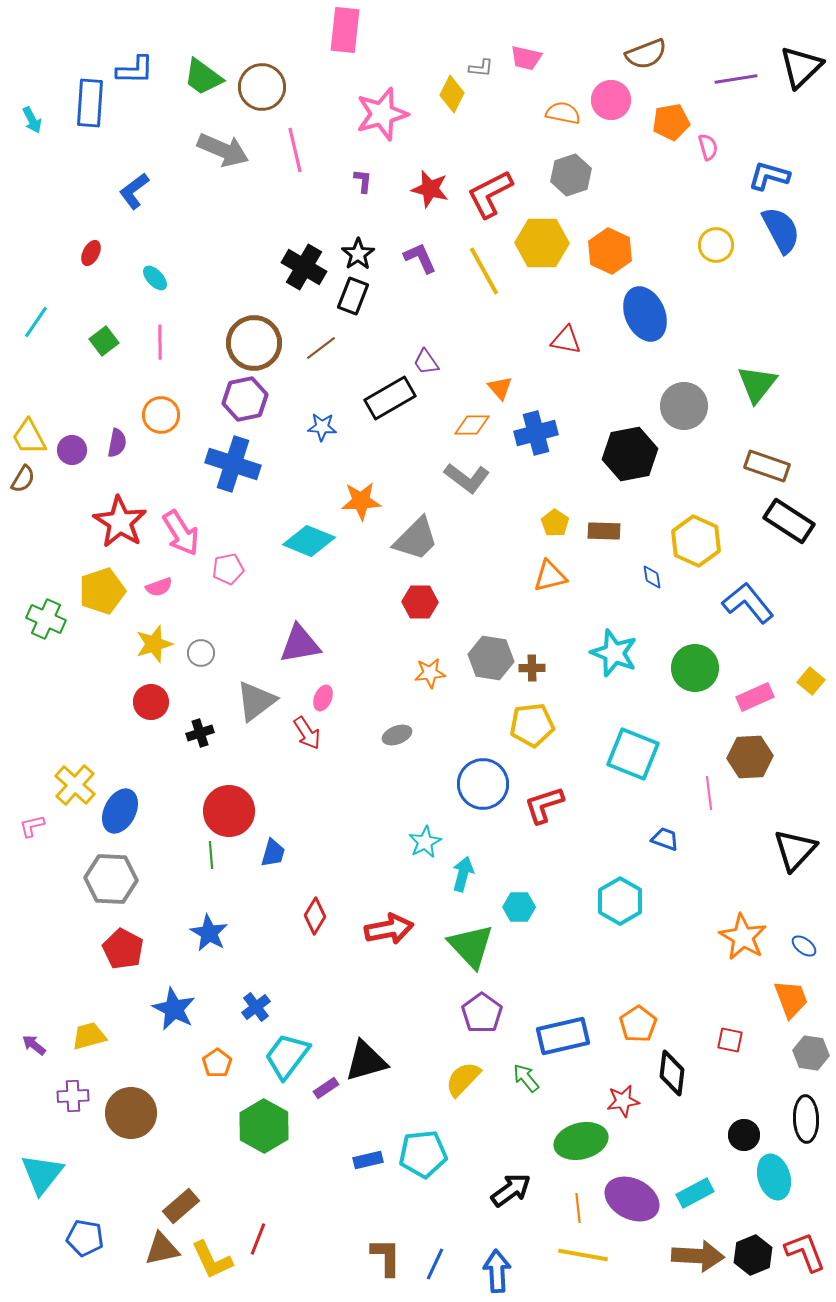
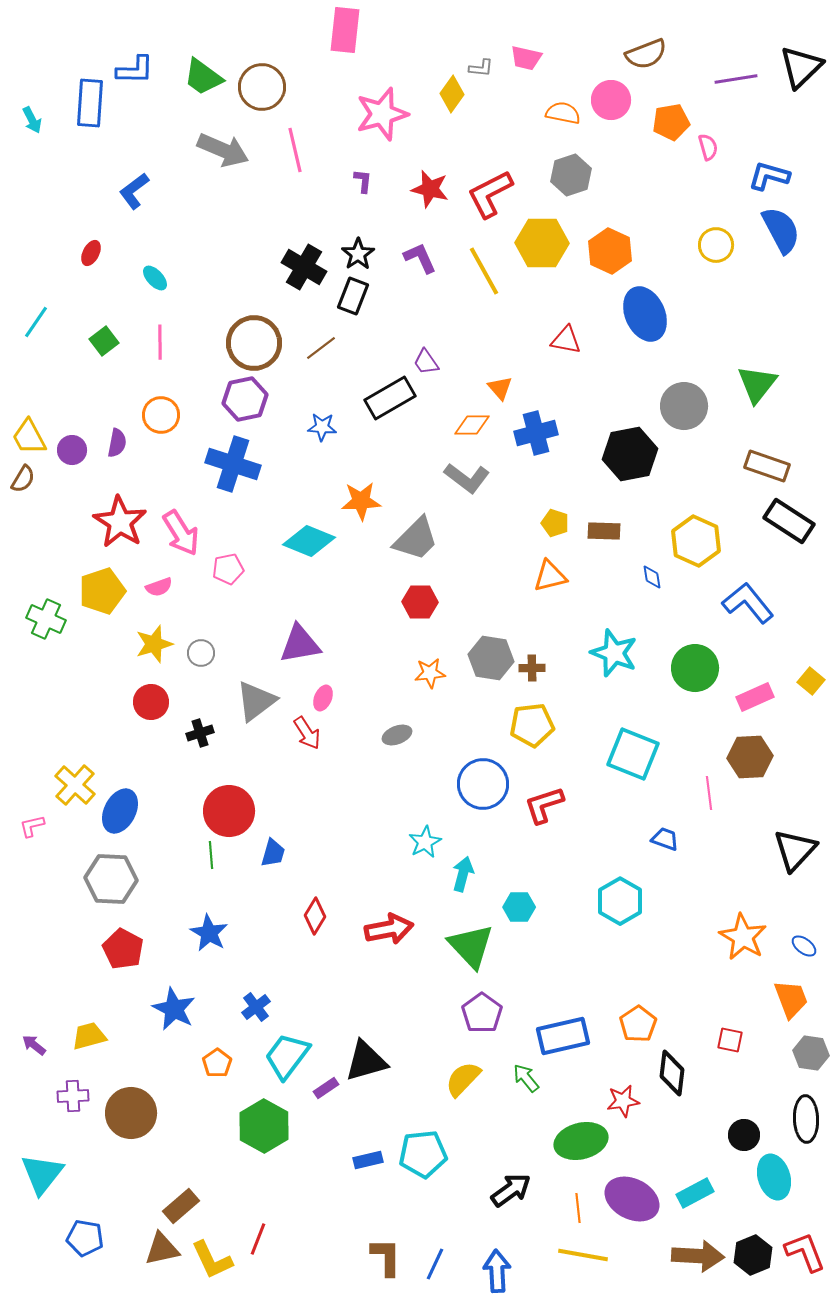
yellow diamond at (452, 94): rotated 9 degrees clockwise
yellow pentagon at (555, 523): rotated 16 degrees counterclockwise
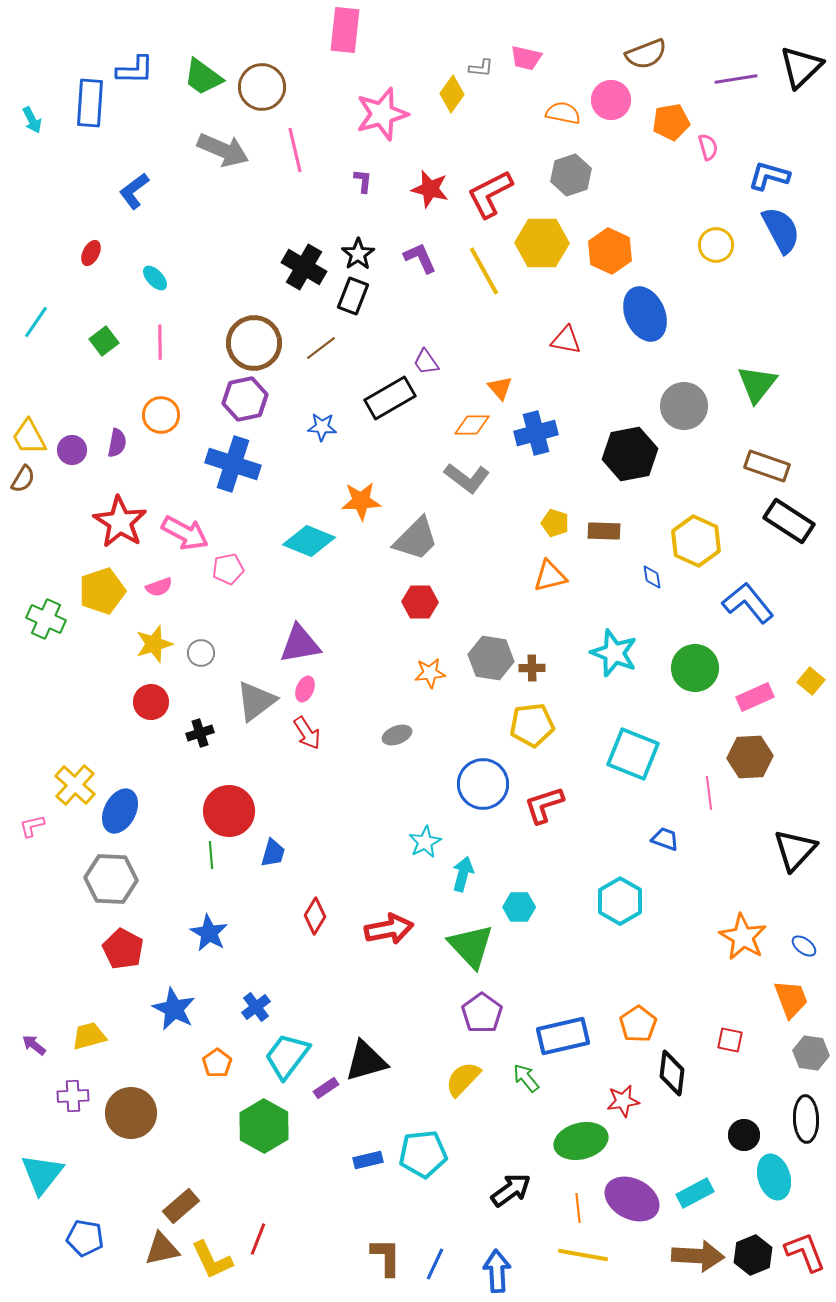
pink arrow at (181, 533): moved 4 px right; rotated 30 degrees counterclockwise
pink ellipse at (323, 698): moved 18 px left, 9 px up
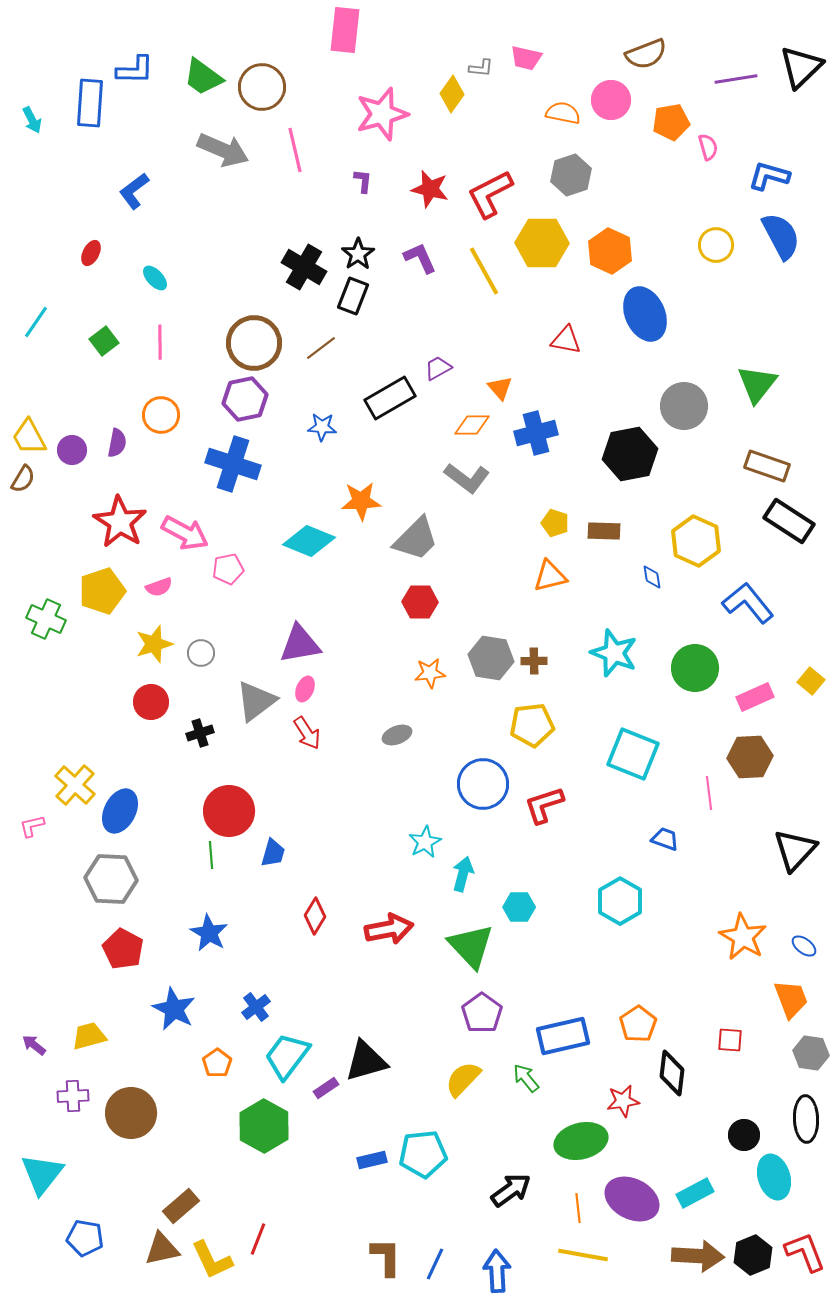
blue semicircle at (781, 230): moved 6 px down
purple trapezoid at (426, 362): moved 12 px right, 6 px down; rotated 96 degrees clockwise
brown cross at (532, 668): moved 2 px right, 7 px up
red square at (730, 1040): rotated 8 degrees counterclockwise
blue rectangle at (368, 1160): moved 4 px right
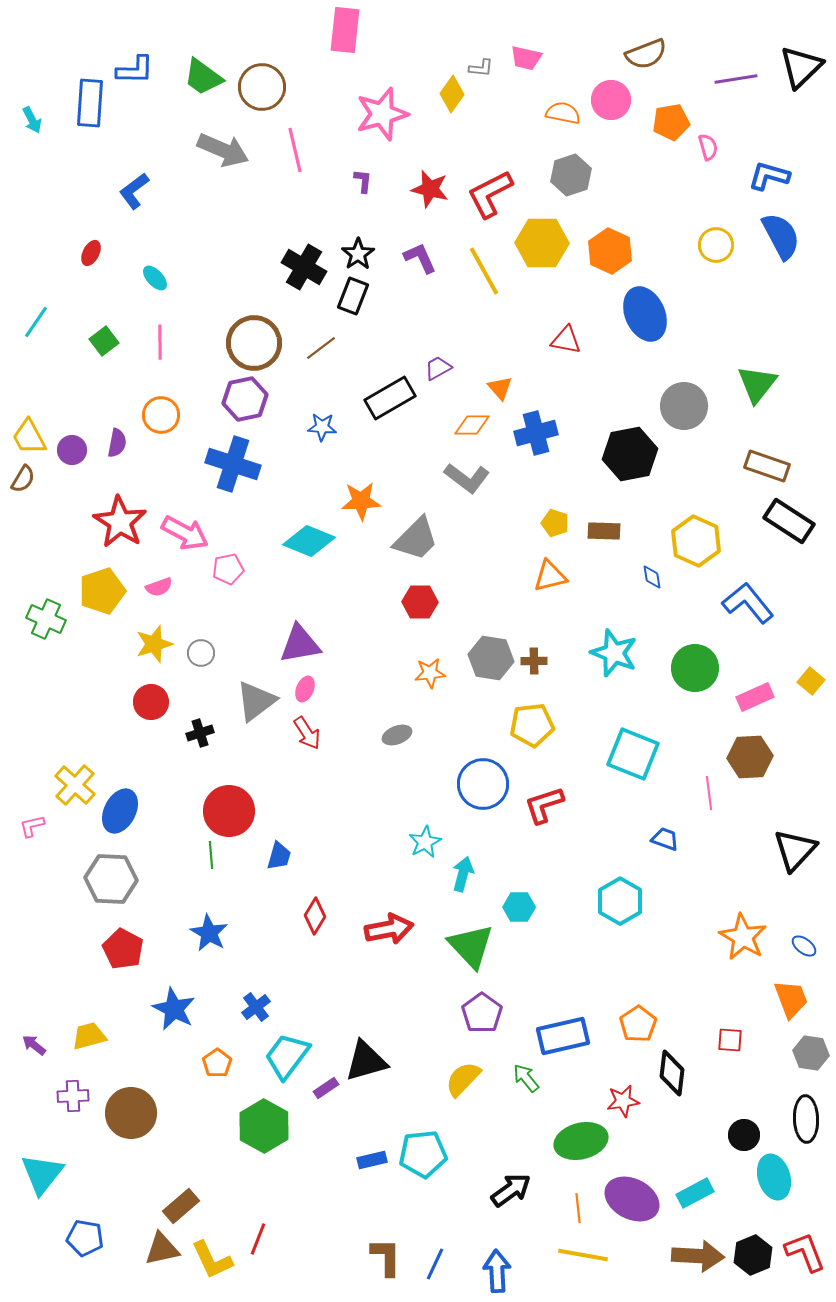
blue trapezoid at (273, 853): moved 6 px right, 3 px down
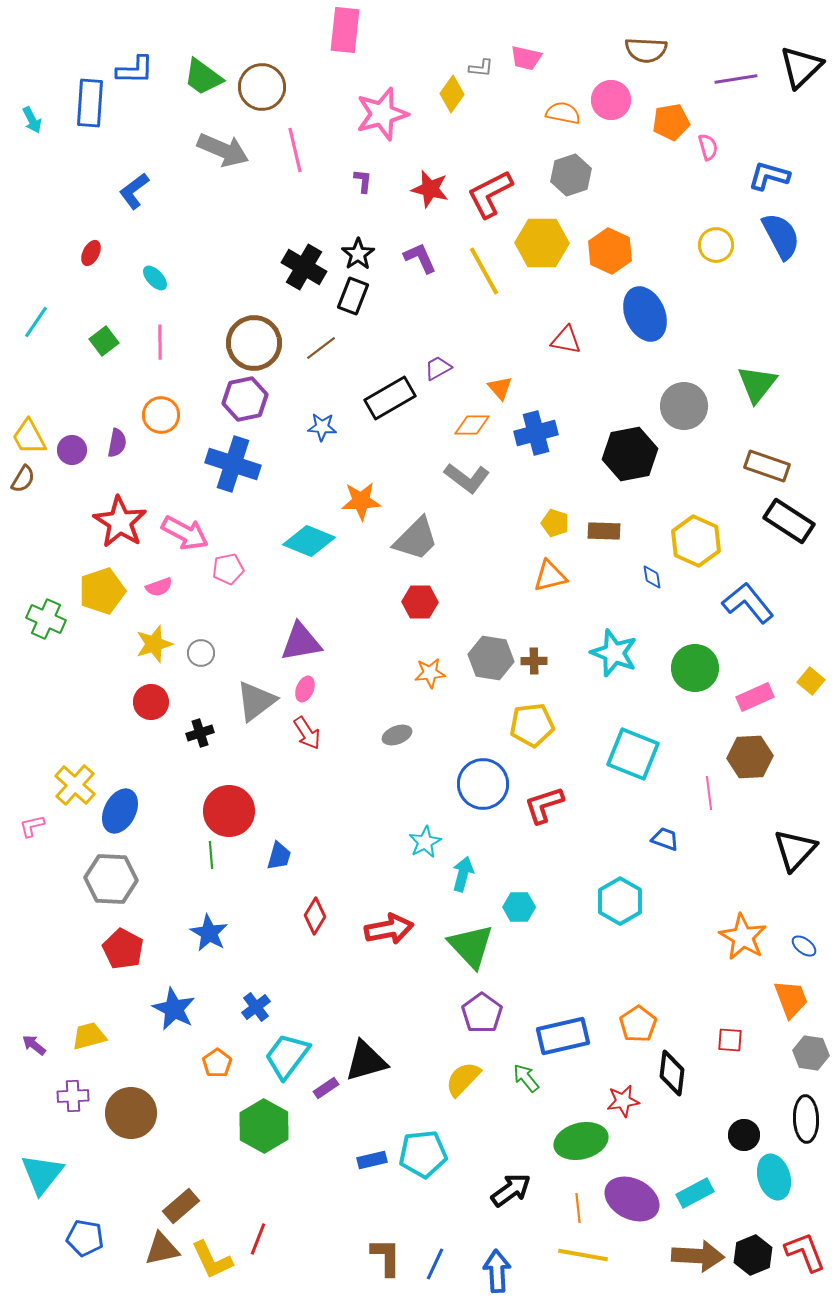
brown semicircle at (646, 54): moved 4 px up; rotated 24 degrees clockwise
purple triangle at (300, 644): moved 1 px right, 2 px up
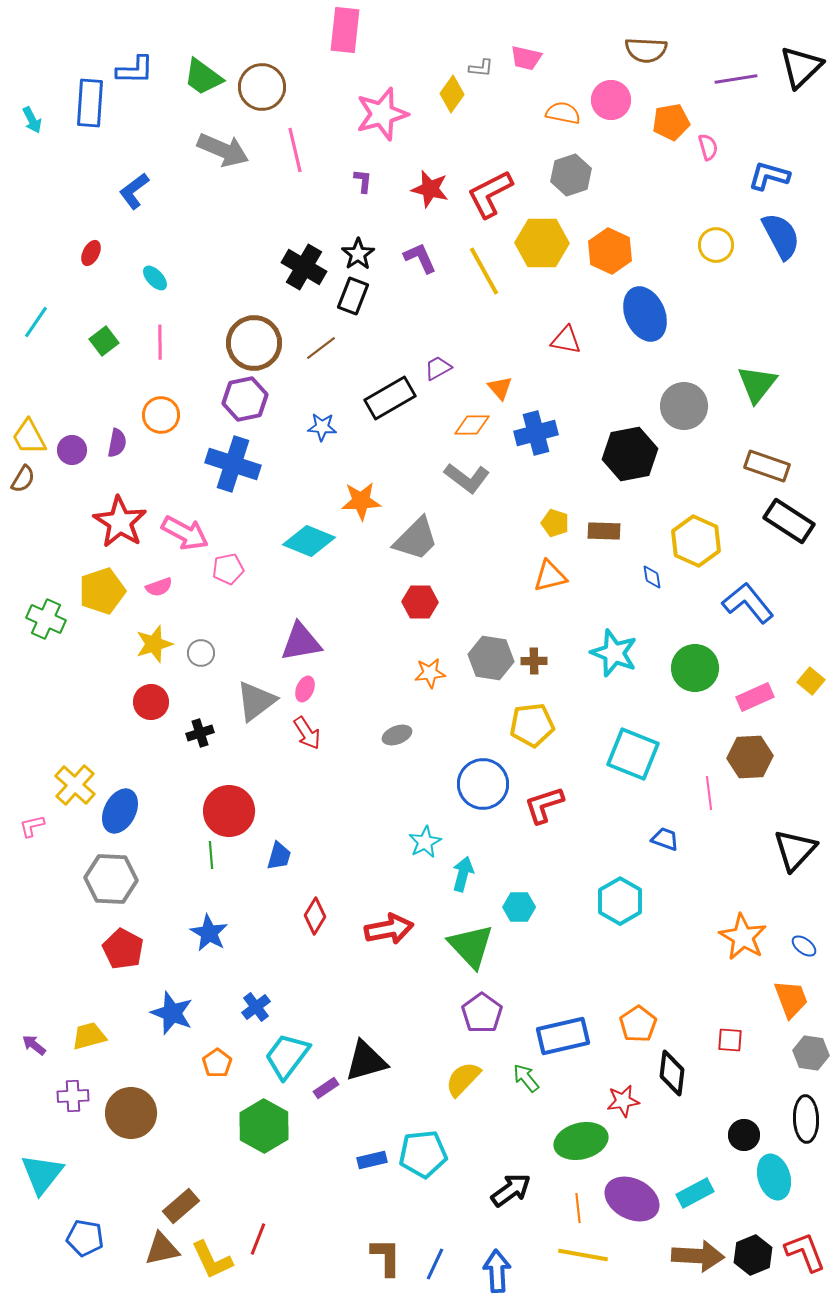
blue star at (174, 1009): moved 2 px left, 4 px down; rotated 6 degrees counterclockwise
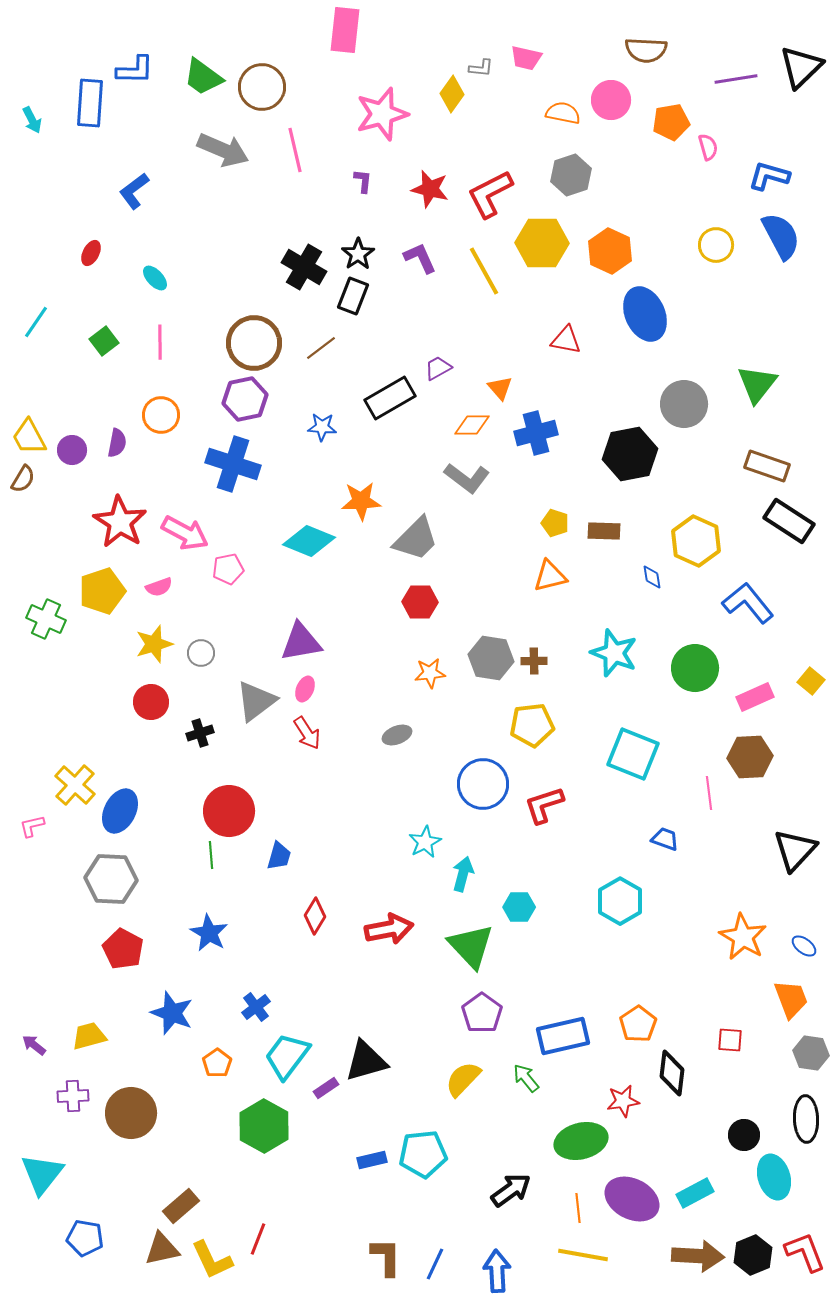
gray circle at (684, 406): moved 2 px up
